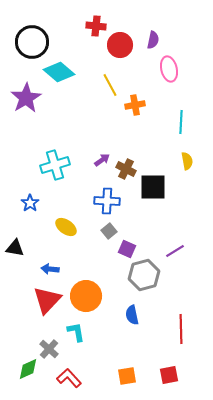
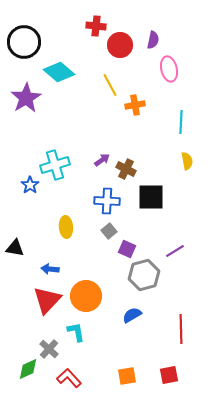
black circle: moved 8 px left
black square: moved 2 px left, 10 px down
blue star: moved 18 px up
yellow ellipse: rotated 50 degrees clockwise
blue semicircle: rotated 72 degrees clockwise
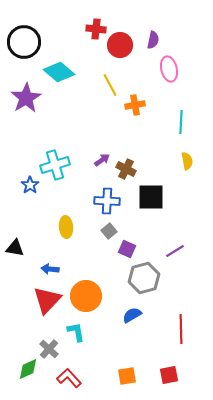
red cross: moved 3 px down
gray hexagon: moved 3 px down
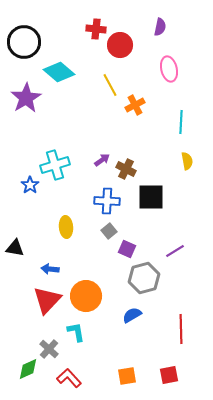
purple semicircle: moved 7 px right, 13 px up
orange cross: rotated 18 degrees counterclockwise
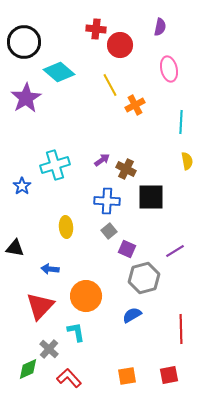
blue star: moved 8 px left, 1 px down
red triangle: moved 7 px left, 6 px down
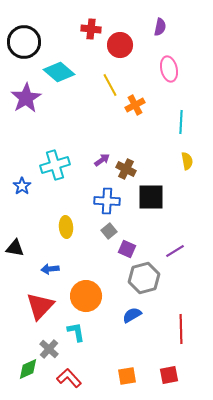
red cross: moved 5 px left
blue arrow: rotated 12 degrees counterclockwise
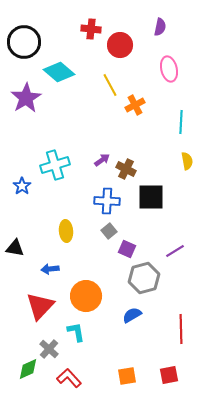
yellow ellipse: moved 4 px down
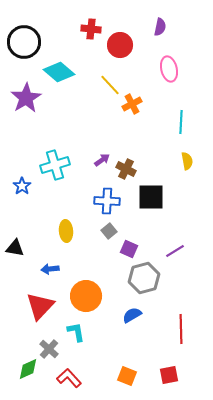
yellow line: rotated 15 degrees counterclockwise
orange cross: moved 3 px left, 1 px up
purple square: moved 2 px right
orange square: rotated 30 degrees clockwise
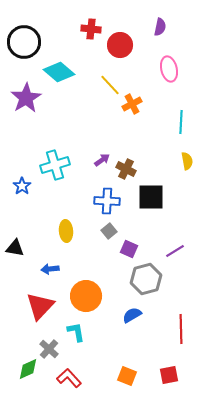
gray hexagon: moved 2 px right, 1 px down
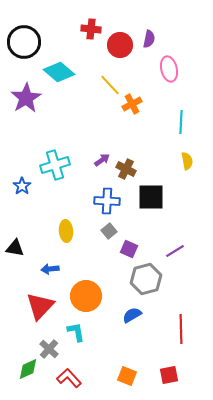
purple semicircle: moved 11 px left, 12 px down
